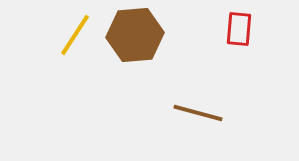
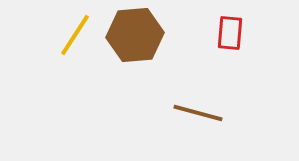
red rectangle: moved 9 px left, 4 px down
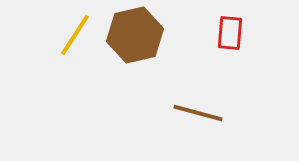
brown hexagon: rotated 8 degrees counterclockwise
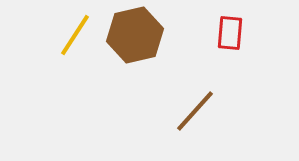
brown line: moved 3 px left, 2 px up; rotated 63 degrees counterclockwise
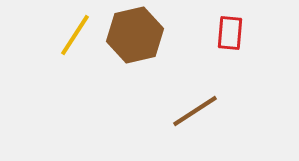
brown line: rotated 15 degrees clockwise
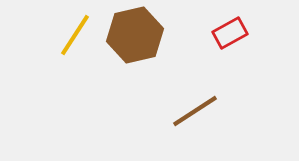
red rectangle: rotated 56 degrees clockwise
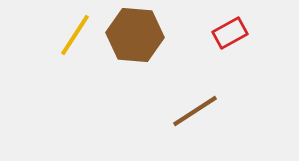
brown hexagon: rotated 18 degrees clockwise
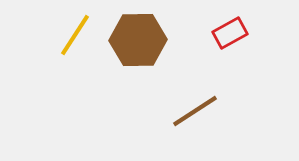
brown hexagon: moved 3 px right, 5 px down; rotated 6 degrees counterclockwise
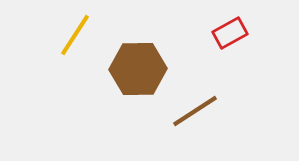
brown hexagon: moved 29 px down
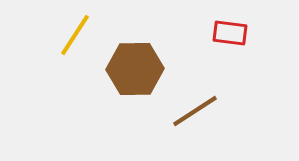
red rectangle: rotated 36 degrees clockwise
brown hexagon: moved 3 px left
